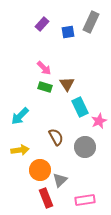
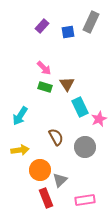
purple rectangle: moved 2 px down
cyan arrow: rotated 12 degrees counterclockwise
pink star: moved 2 px up
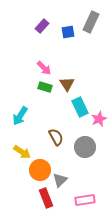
yellow arrow: moved 2 px right, 2 px down; rotated 42 degrees clockwise
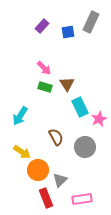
orange circle: moved 2 px left
pink rectangle: moved 3 px left, 1 px up
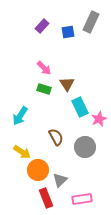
green rectangle: moved 1 px left, 2 px down
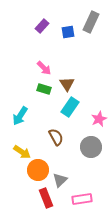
cyan rectangle: moved 10 px left; rotated 60 degrees clockwise
gray circle: moved 6 px right
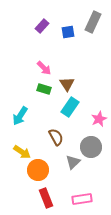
gray rectangle: moved 2 px right
gray triangle: moved 13 px right, 18 px up
